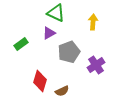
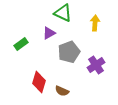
green triangle: moved 7 px right
yellow arrow: moved 2 px right, 1 px down
red diamond: moved 1 px left, 1 px down
brown semicircle: rotated 48 degrees clockwise
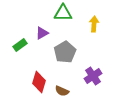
green triangle: rotated 24 degrees counterclockwise
yellow arrow: moved 1 px left, 1 px down
purple triangle: moved 7 px left
green rectangle: moved 1 px left, 1 px down
gray pentagon: moved 4 px left; rotated 10 degrees counterclockwise
purple cross: moved 3 px left, 11 px down
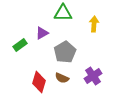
brown semicircle: moved 13 px up
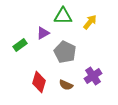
green triangle: moved 3 px down
yellow arrow: moved 4 px left, 2 px up; rotated 35 degrees clockwise
purple triangle: moved 1 px right
gray pentagon: rotated 15 degrees counterclockwise
brown semicircle: moved 4 px right, 7 px down
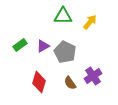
purple triangle: moved 13 px down
brown semicircle: moved 4 px right, 2 px up; rotated 32 degrees clockwise
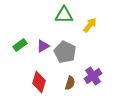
green triangle: moved 1 px right, 1 px up
yellow arrow: moved 3 px down
brown semicircle: rotated 128 degrees counterclockwise
